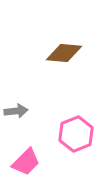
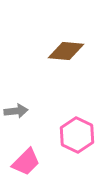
brown diamond: moved 2 px right, 2 px up
pink hexagon: moved 1 px right, 1 px down; rotated 12 degrees counterclockwise
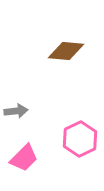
pink hexagon: moved 3 px right, 4 px down; rotated 8 degrees clockwise
pink trapezoid: moved 2 px left, 4 px up
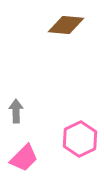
brown diamond: moved 26 px up
gray arrow: rotated 85 degrees counterclockwise
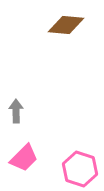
pink hexagon: moved 30 px down; rotated 16 degrees counterclockwise
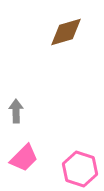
brown diamond: moved 7 px down; rotated 21 degrees counterclockwise
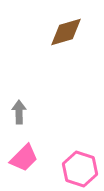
gray arrow: moved 3 px right, 1 px down
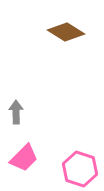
brown diamond: rotated 48 degrees clockwise
gray arrow: moved 3 px left
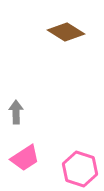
pink trapezoid: moved 1 px right; rotated 12 degrees clockwise
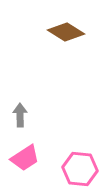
gray arrow: moved 4 px right, 3 px down
pink hexagon: rotated 12 degrees counterclockwise
